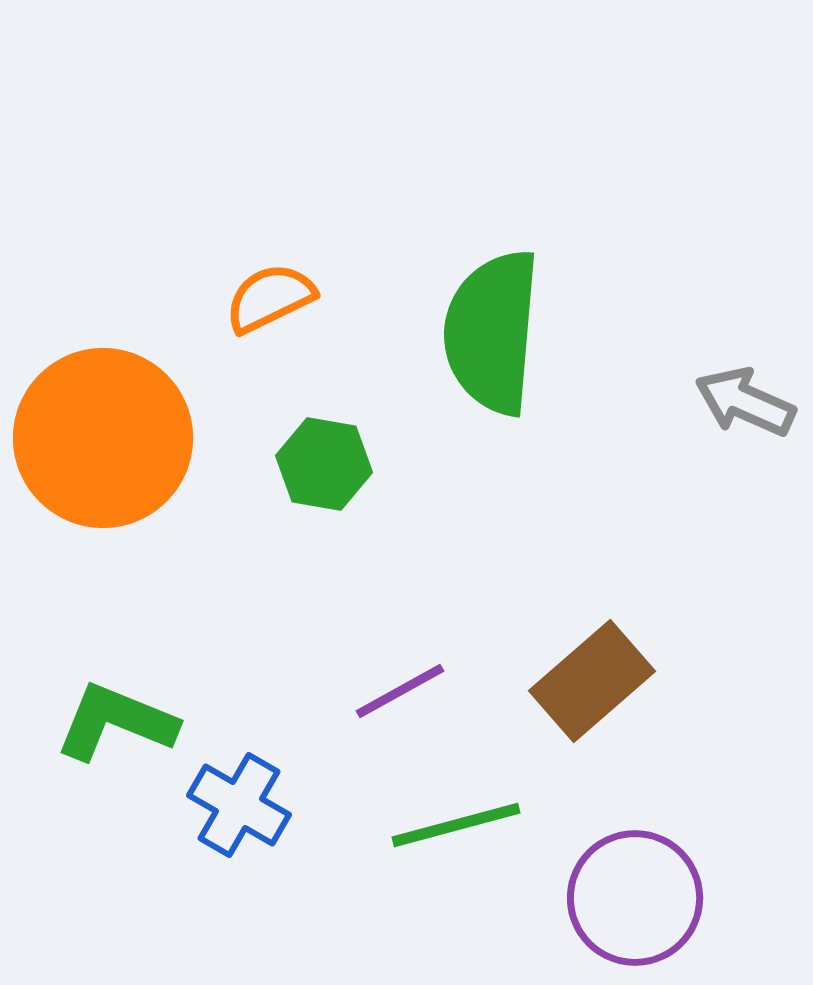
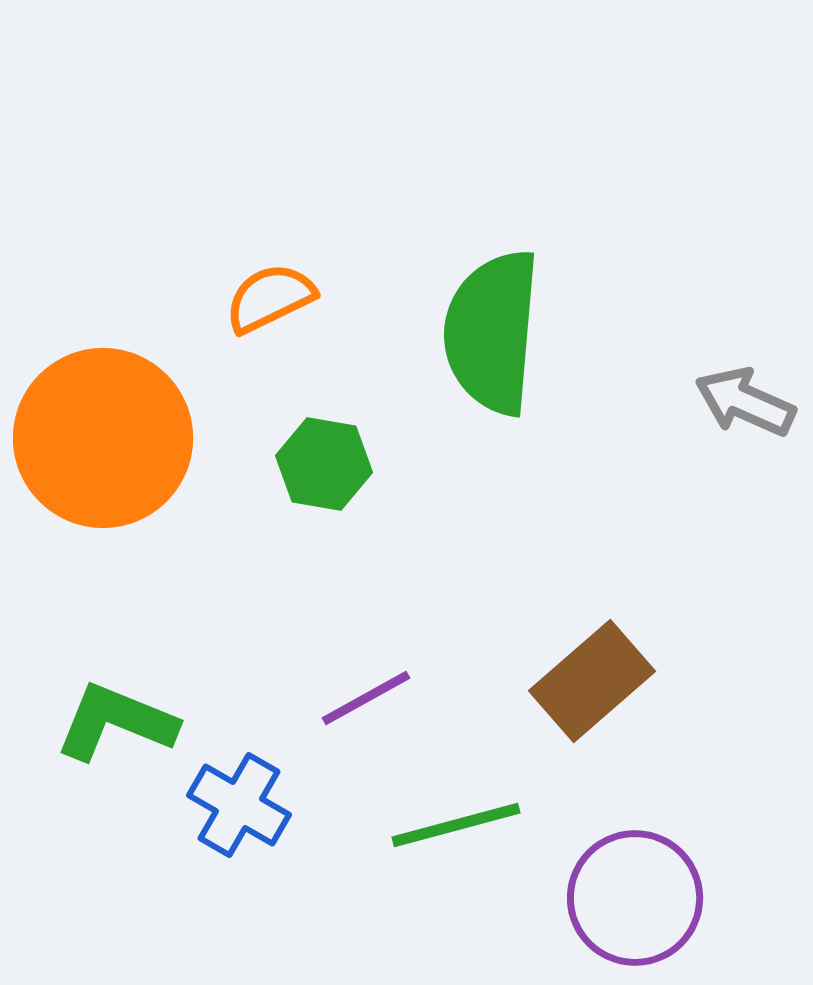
purple line: moved 34 px left, 7 px down
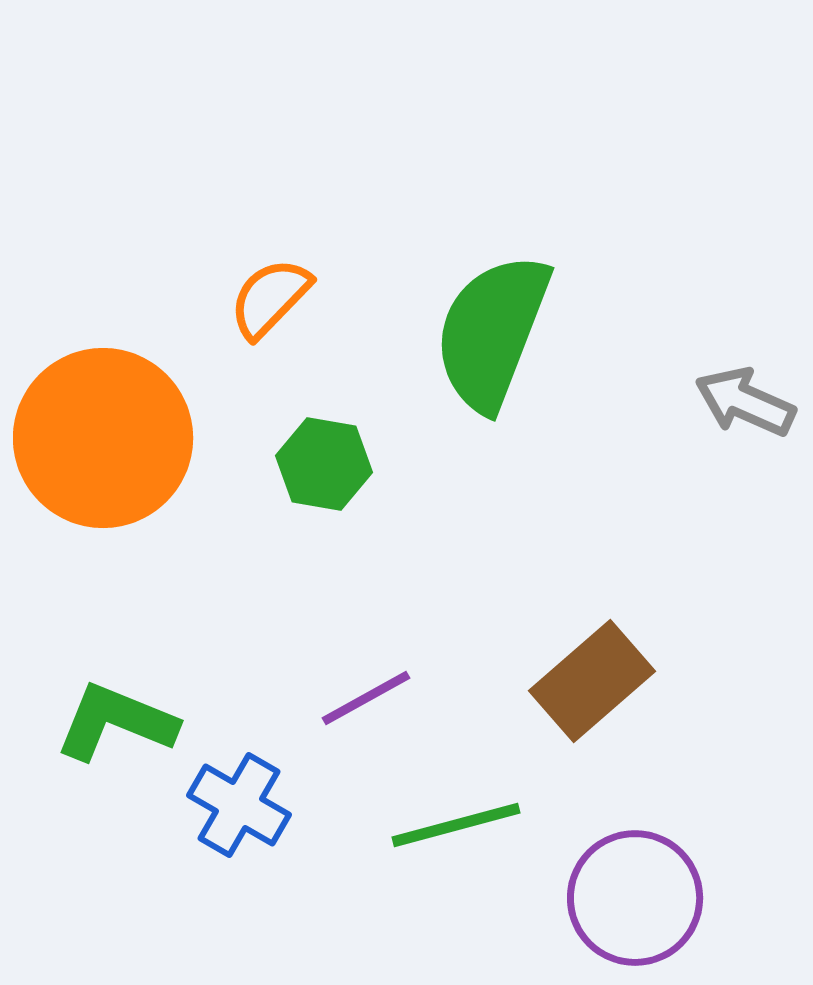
orange semicircle: rotated 20 degrees counterclockwise
green semicircle: rotated 16 degrees clockwise
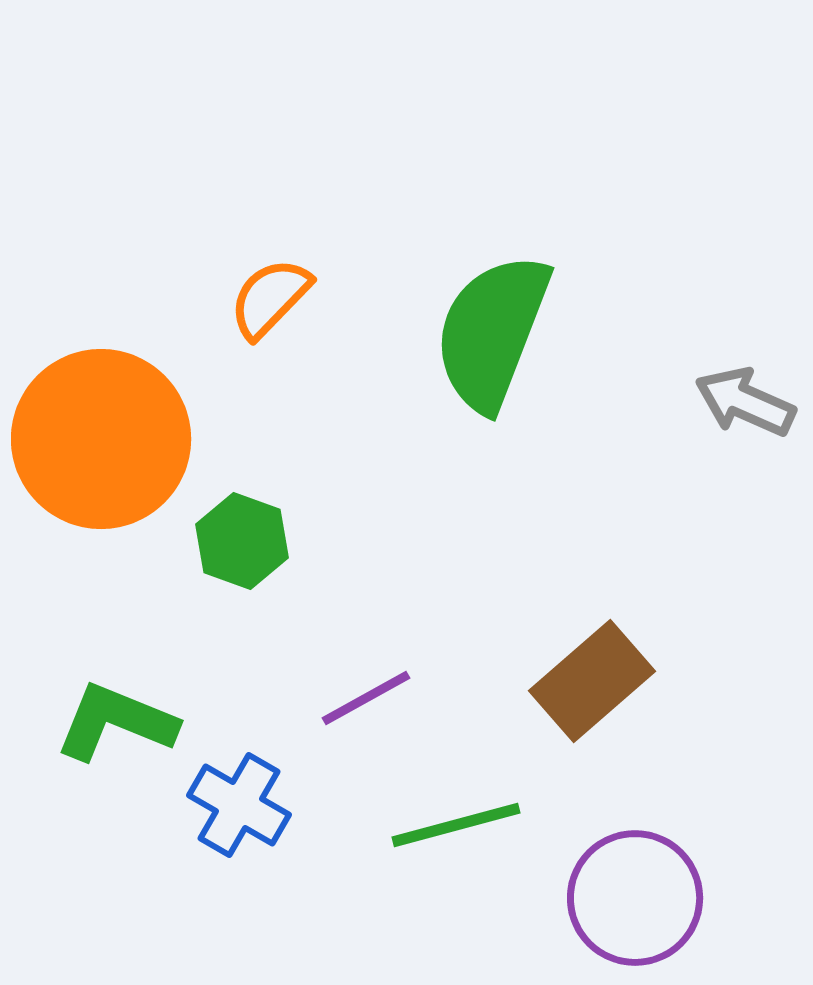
orange circle: moved 2 px left, 1 px down
green hexagon: moved 82 px left, 77 px down; rotated 10 degrees clockwise
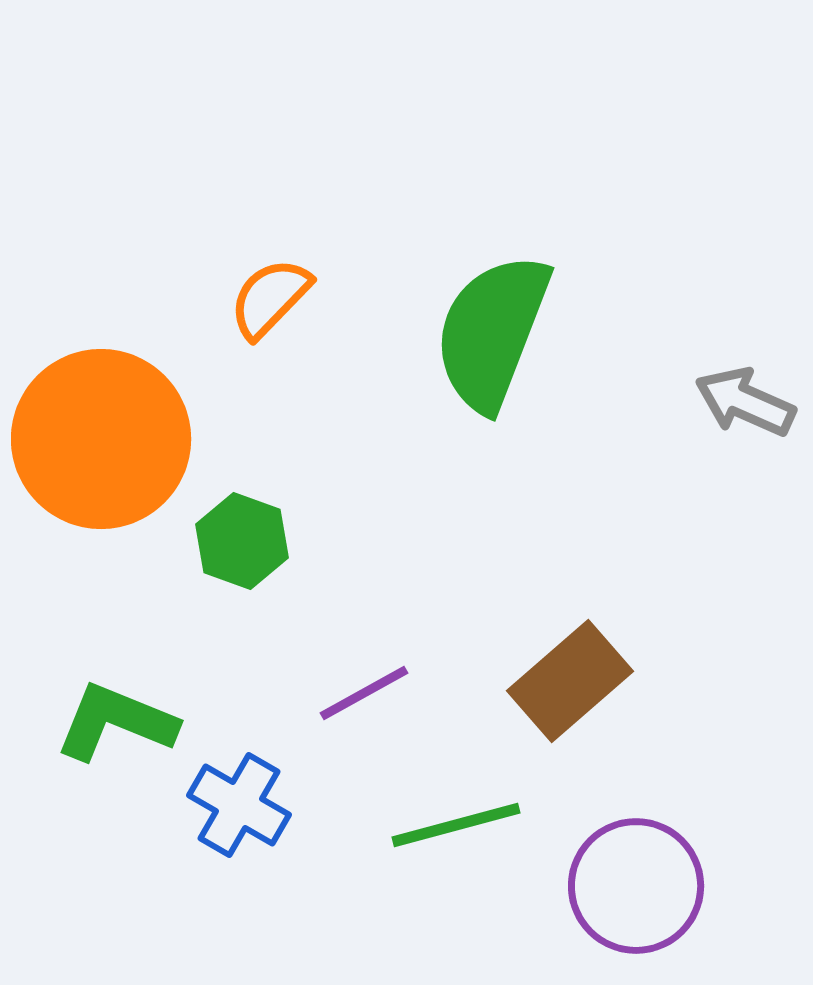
brown rectangle: moved 22 px left
purple line: moved 2 px left, 5 px up
purple circle: moved 1 px right, 12 px up
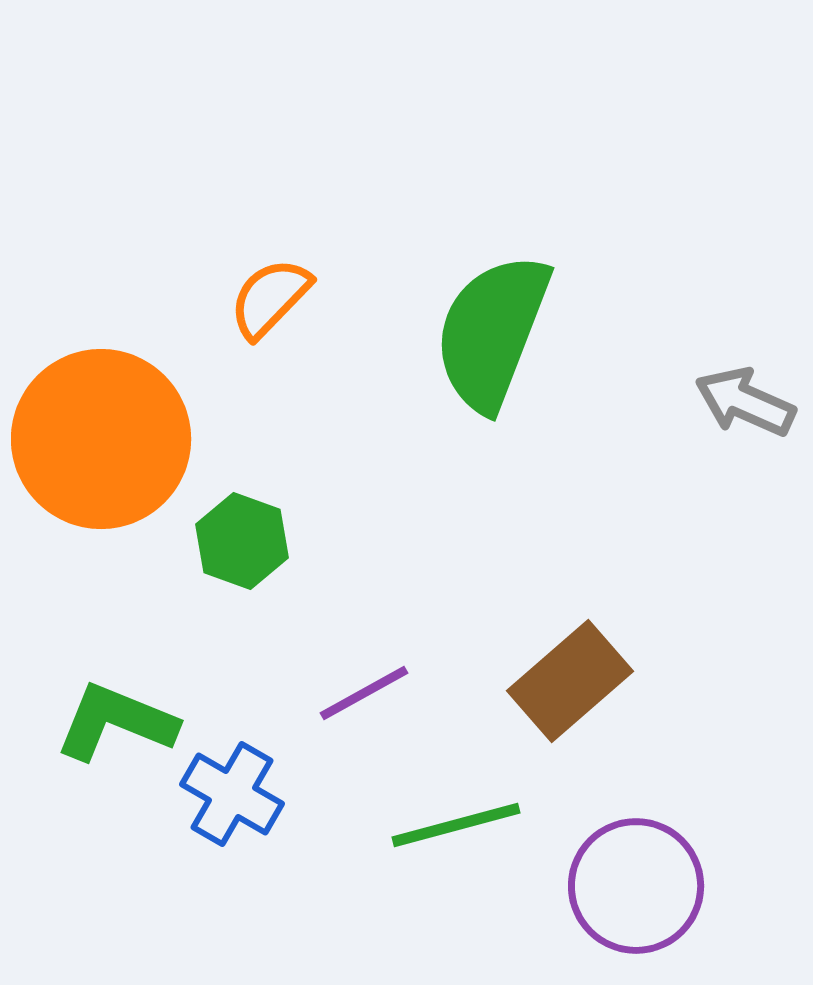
blue cross: moved 7 px left, 11 px up
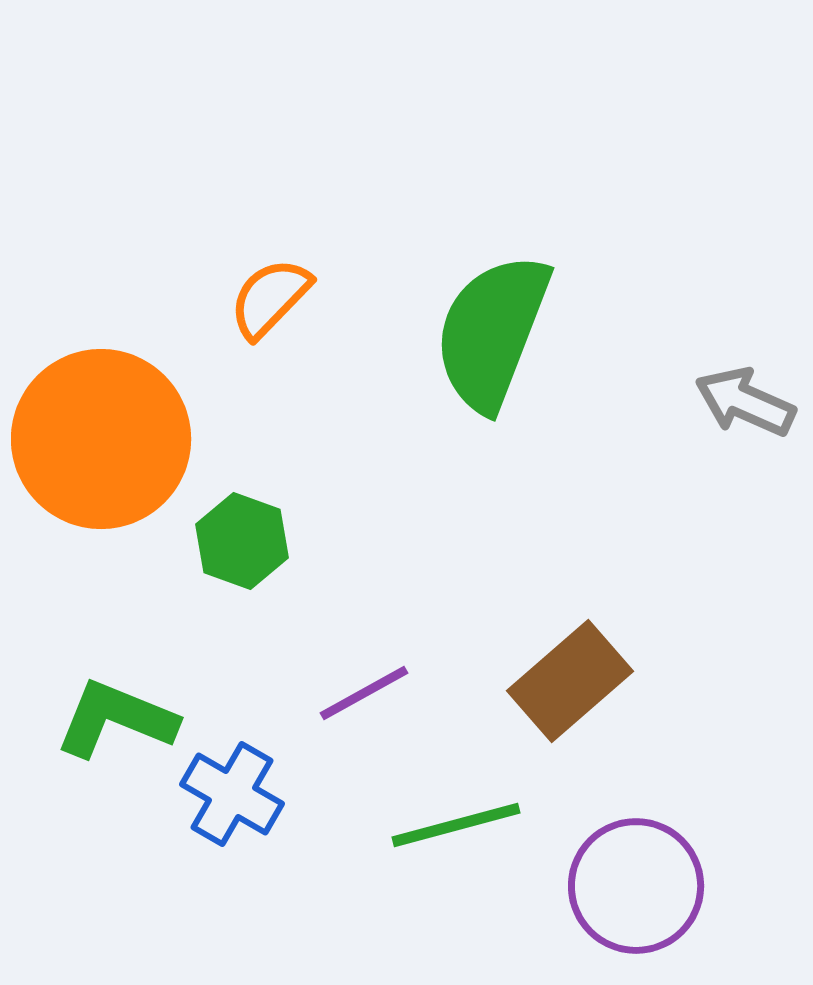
green L-shape: moved 3 px up
